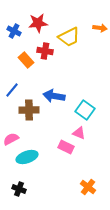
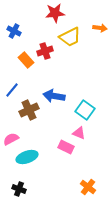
red star: moved 17 px right, 10 px up
yellow trapezoid: moved 1 px right
red cross: rotated 28 degrees counterclockwise
brown cross: rotated 24 degrees counterclockwise
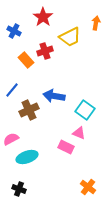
red star: moved 12 px left, 4 px down; rotated 30 degrees counterclockwise
orange arrow: moved 4 px left, 5 px up; rotated 88 degrees counterclockwise
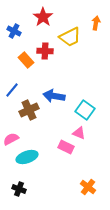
red cross: rotated 21 degrees clockwise
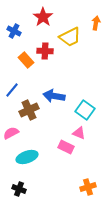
pink semicircle: moved 6 px up
orange cross: rotated 35 degrees clockwise
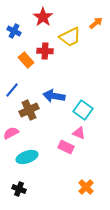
orange arrow: rotated 40 degrees clockwise
cyan square: moved 2 px left
orange cross: moved 2 px left; rotated 28 degrees counterclockwise
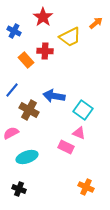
brown cross: rotated 36 degrees counterclockwise
orange cross: rotated 21 degrees counterclockwise
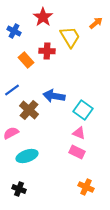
yellow trapezoid: rotated 95 degrees counterclockwise
red cross: moved 2 px right
blue line: rotated 14 degrees clockwise
brown cross: rotated 12 degrees clockwise
pink rectangle: moved 11 px right, 5 px down
cyan ellipse: moved 1 px up
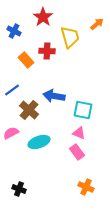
orange arrow: moved 1 px right, 1 px down
yellow trapezoid: rotated 15 degrees clockwise
cyan square: rotated 24 degrees counterclockwise
pink rectangle: rotated 28 degrees clockwise
cyan ellipse: moved 12 px right, 14 px up
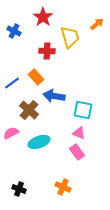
orange rectangle: moved 10 px right, 17 px down
blue line: moved 7 px up
orange cross: moved 23 px left
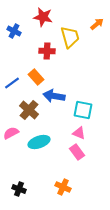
red star: rotated 24 degrees counterclockwise
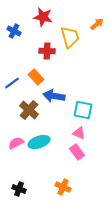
pink semicircle: moved 5 px right, 10 px down
